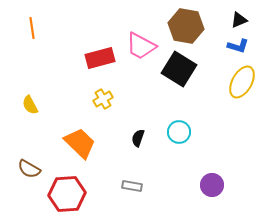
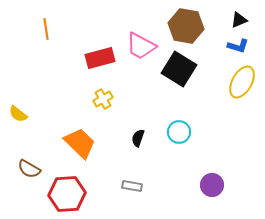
orange line: moved 14 px right, 1 px down
yellow semicircle: moved 12 px left, 9 px down; rotated 24 degrees counterclockwise
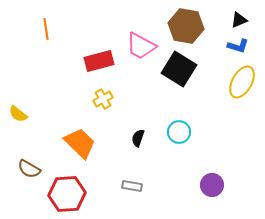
red rectangle: moved 1 px left, 3 px down
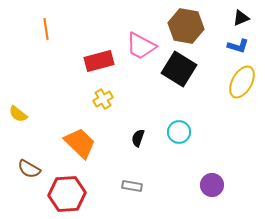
black triangle: moved 2 px right, 2 px up
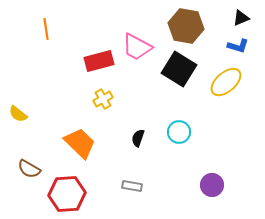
pink trapezoid: moved 4 px left, 1 px down
yellow ellipse: moved 16 px left; rotated 20 degrees clockwise
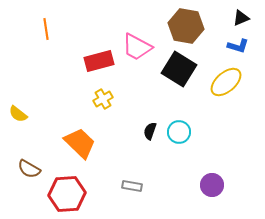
black semicircle: moved 12 px right, 7 px up
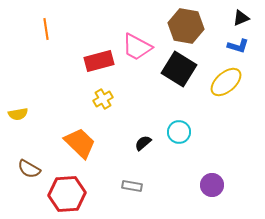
yellow semicircle: rotated 48 degrees counterclockwise
black semicircle: moved 7 px left, 12 px down; rotated 30 degrees clockwise
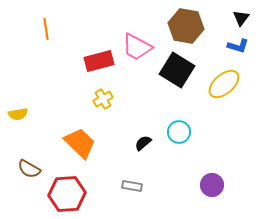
black triangle: rotated 30 degrees counterclockwise
black square: moved 2 px left, 1 px down
yellow ellipse: moved 2 px left, 2 px down
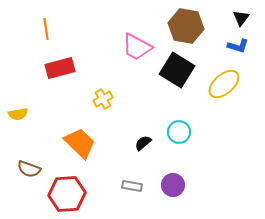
red rectangle: moved 39 px left, 7 px down
brown semicircle: rotated 10 degrees counterclockwise
purple circle: moved 39 px left
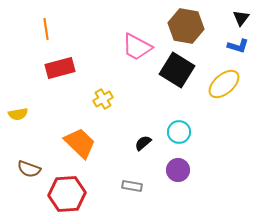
purple circle: moved 5 px right, 15 px up
